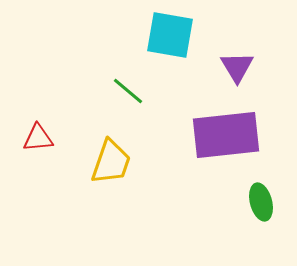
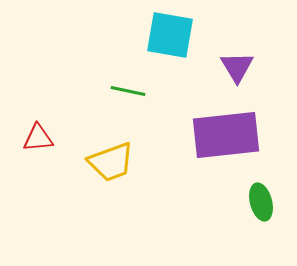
green line: rotated 28 degrees counterclockwise
yellow trapezoid: rotated 51 degrees clockwise
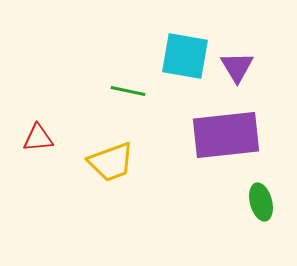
cyan square: moved 15 px right, 21 px down
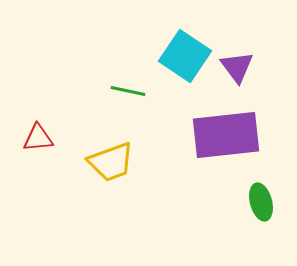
cyan square: rotated 24 degrees clockwise
purple triangle: rotated 6 degrees counterclockwise
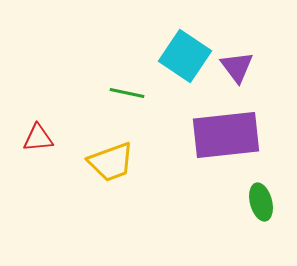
green line: moved 1 px left, 2 px down
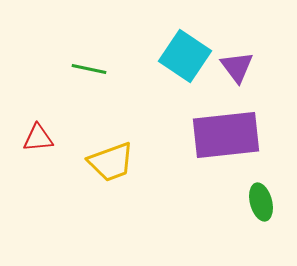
green line: moved 38 px left, 24 px up
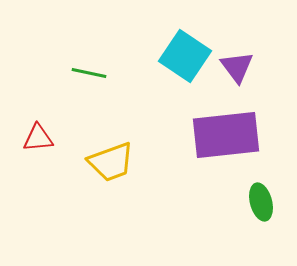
green line: moved 4 px down
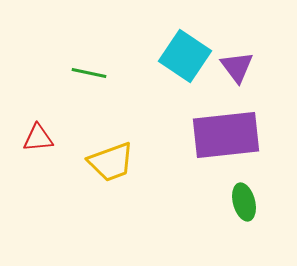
green ellipse: moved 17 px left
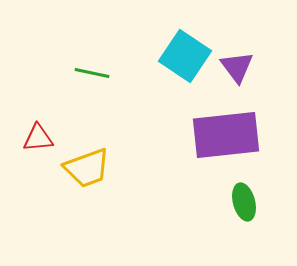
green line: moved 3 px right
yellow trapezoid: moved 24 px left, 6 px down
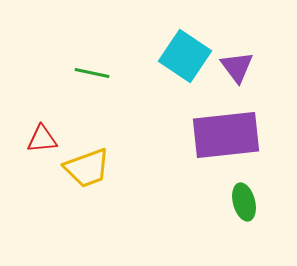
red triangle: moved 4 px right, 1 px down
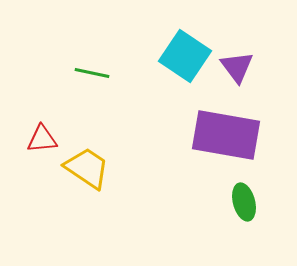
purple rectangle: rotated 16 degrees clockwise
yellow trapezoid: rotated 126 degrees counterclockwise
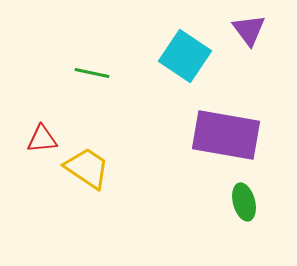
purple triangle: moved 12 px right, 37 px up
